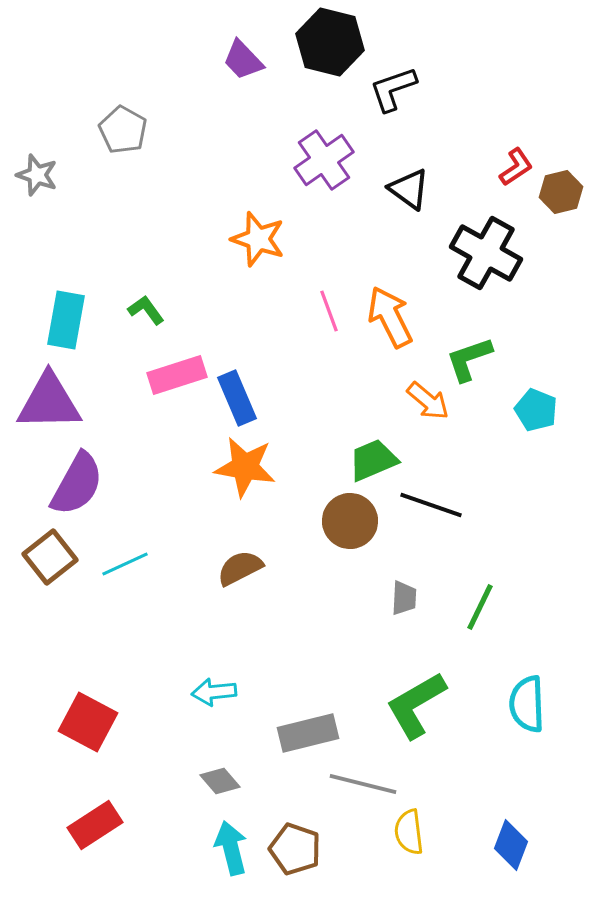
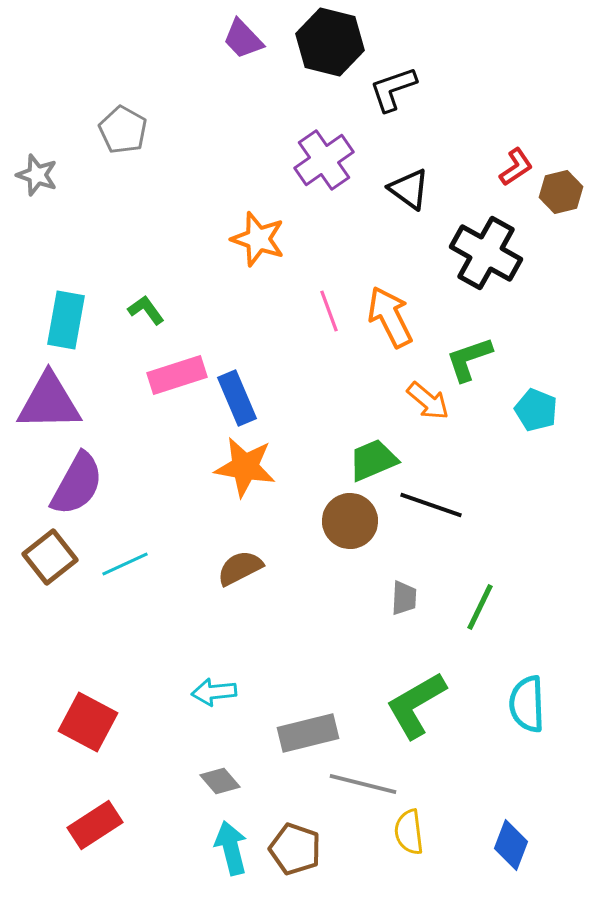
purple trapezoid at (243, 60): moved 21 px up
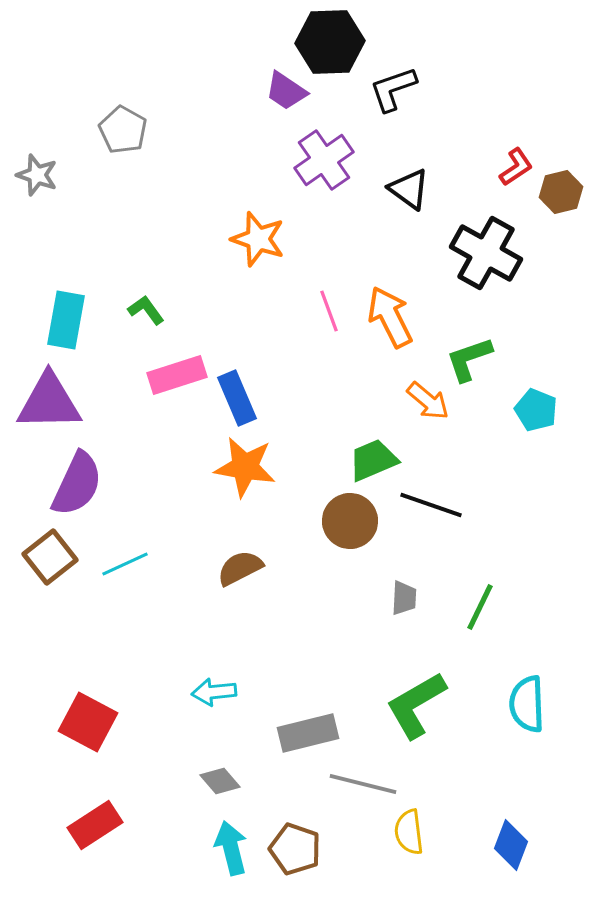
purple trapezoid at (243, 39): moved 43 px right, 52 px down; rotated 12 degrees counterclockwise
black hexagon at (330, 42): rotated 16 degrees counterclockwise
purple semicircle at (77, 484): rotated 4 degrees counterclockwise
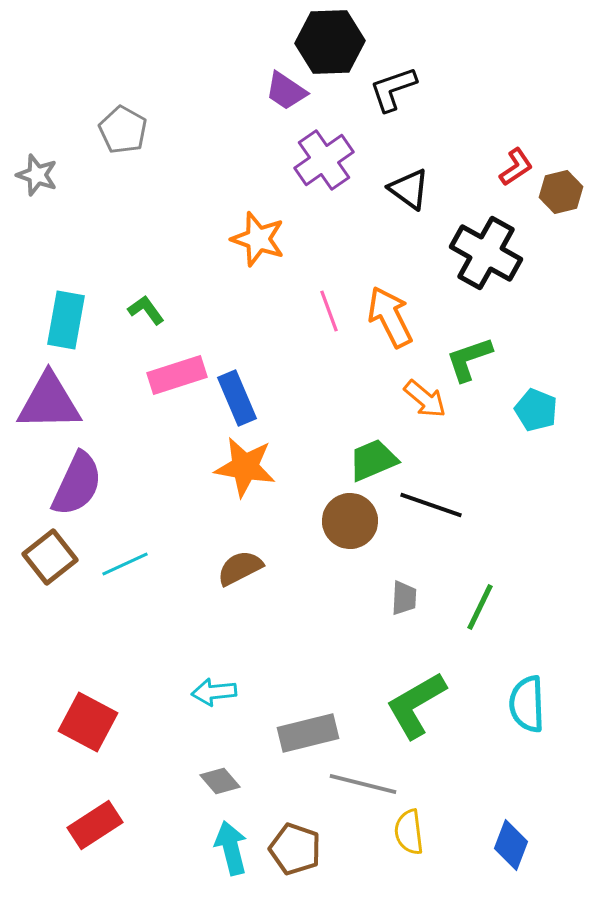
orange arrow at (428, 401): moved 3 px left, 2 px up
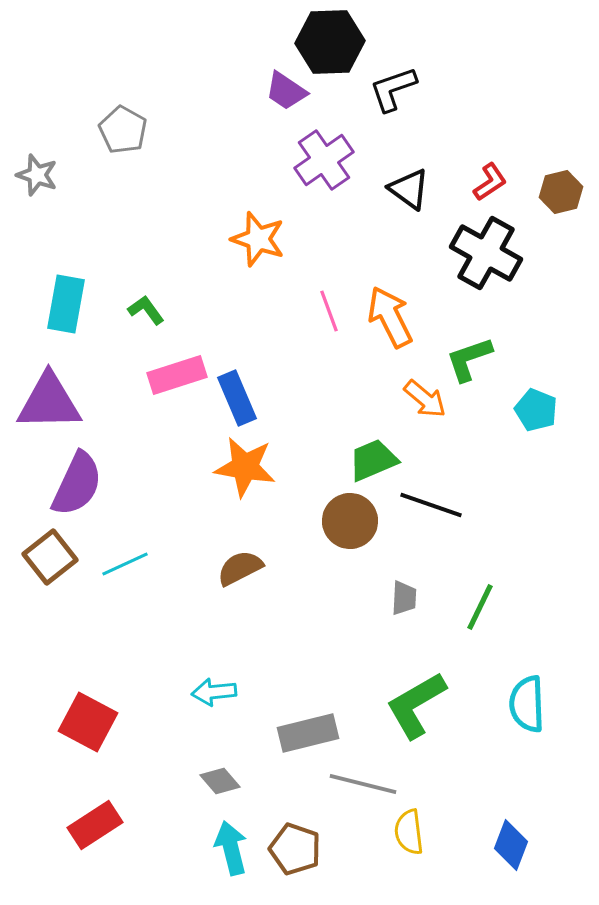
red L-shape at (516, 167): moved 26 px left, 15 px down
cyan rectangle at (66, 320): moved 16 px up
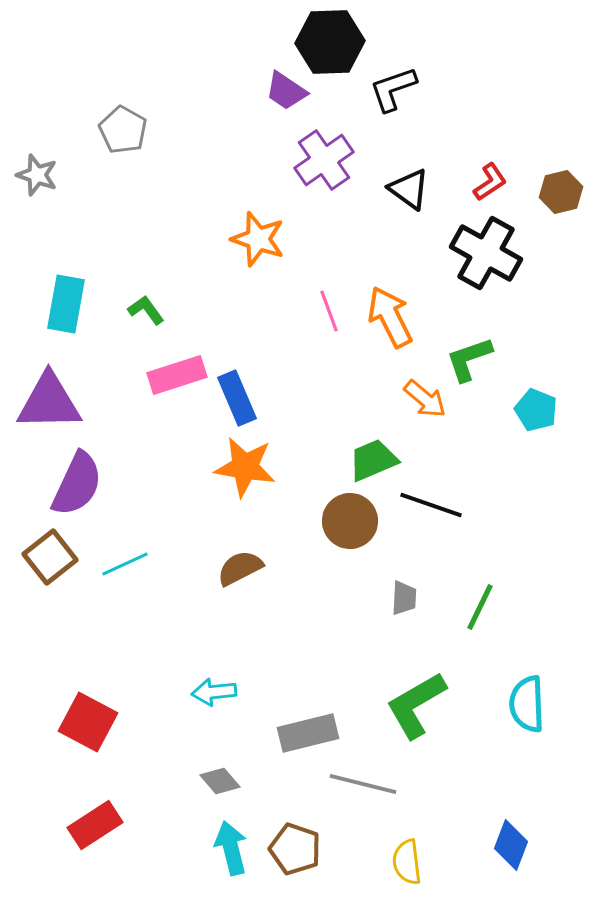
yellow semicircle at (409, 832): moved 2 px left, 30 px down
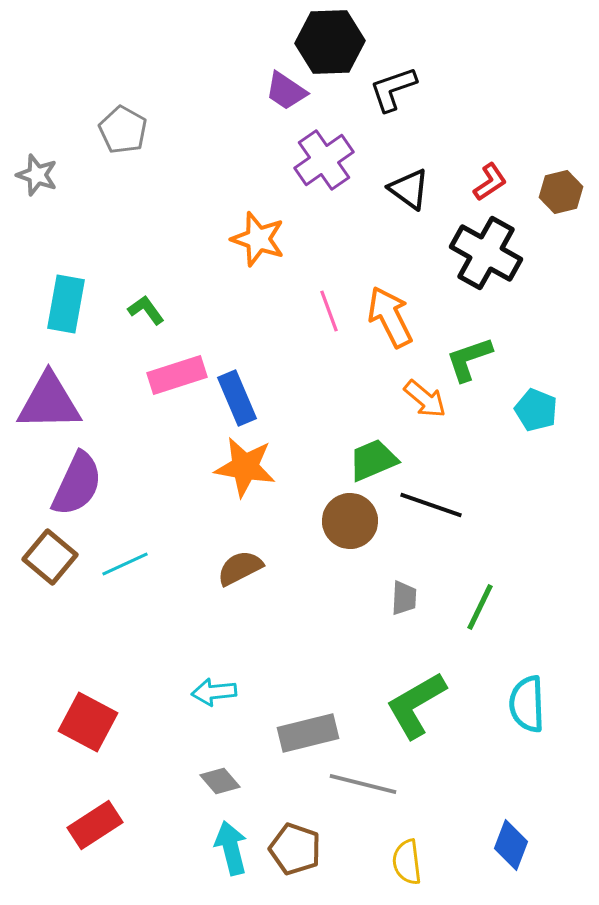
brown square at (50, 557): rotated 12 degrees counterclockwise
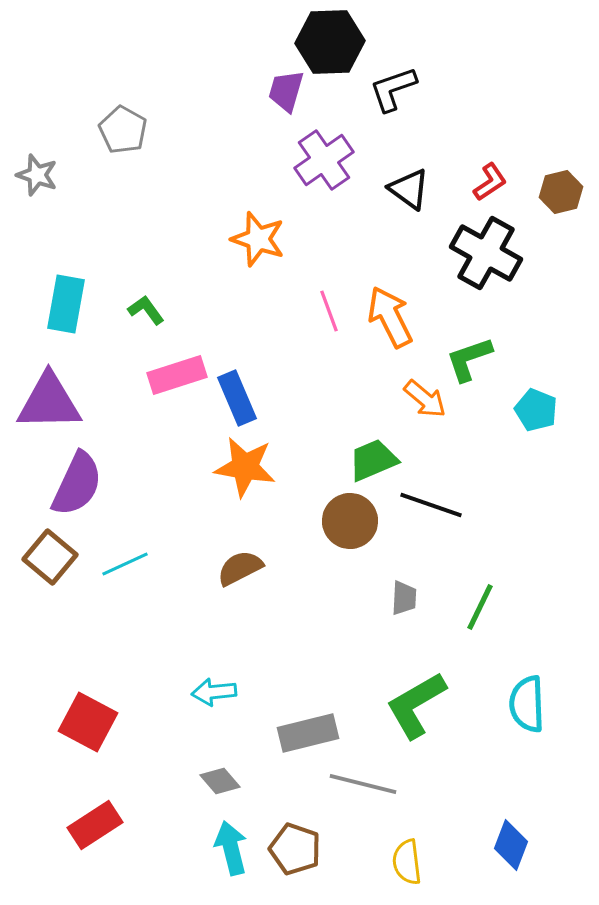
purple trapezoid at (286, 91): rotated 72 degrees clockwise
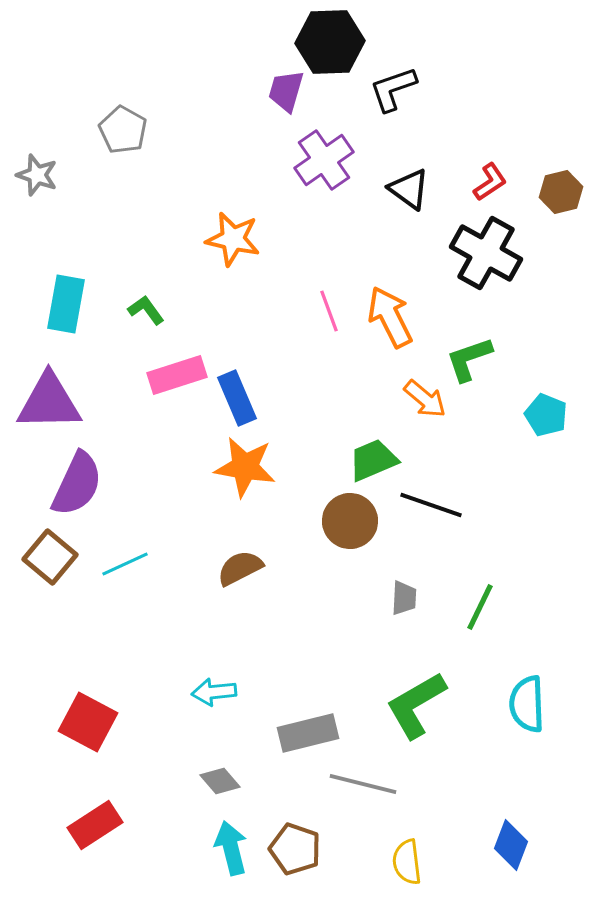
orange star at (258, 239): moved 25 px left; rotated 6 degrees counterclockwise
cyan pentagon at (536, 410): moved 10 px right, 5 px down
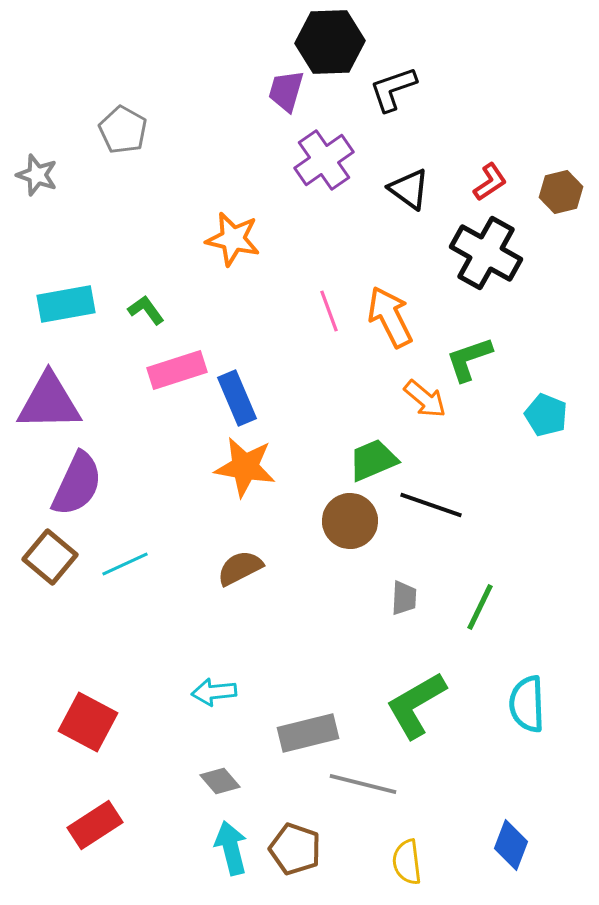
cyan rectangle at (66, 304): rotated 70 degrees clockwise
pink rectangle at (177, 375): moved 5 px up
